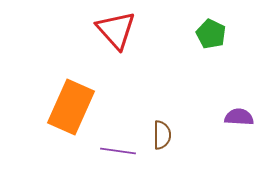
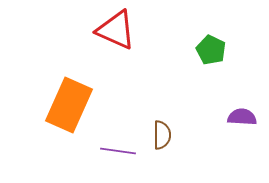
red triangle: rotated 24 degrees counterclockwise
green pentagon: moved 16 px down
orange rectangle: moved 2 px left, 2 px up
purple semicircle: moved 3 px right
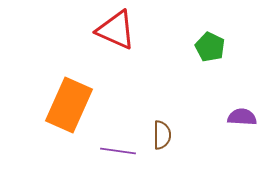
green pentagon: moved 1 px left, 3 px up
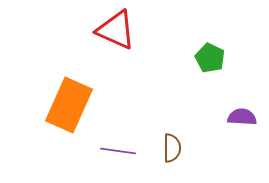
green pentagon: moved 11 px down
brown semicircle: moved 10 px right, 13 px down
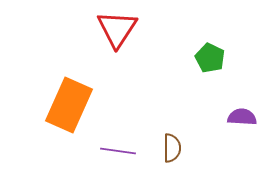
red triangle: moved 1 px right, 1 px up; rotated 39 degrees clockwise
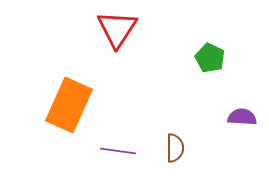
brown semicircle: moved 3 px right
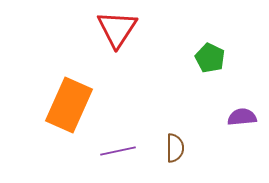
purple semicircle: rotated 8 degrees counterclockwise
purple line: rotated 20 degrees counterclockwise
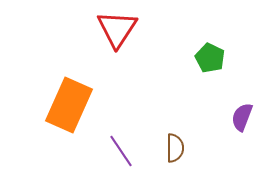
purple semicircle: rotated 64 degrees counterclockwise
purple line: moved 3 px right; rotated 68 degrees clockwise
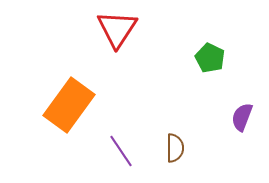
orange rectangle: rotated 12 degrees clockwise
